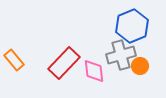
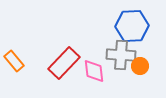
blue hexagon: rotated 20 degrees clockwise
gray cross: rotated 20 degrees clockwise
orange rectangle: moved 1 px down
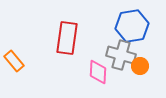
blue hexagon: rotated 8 degrees counterclockwise
gray cross: rotated 12 degrees clockwise
red rectangle: moved 3 px right, 25 px up; rotated 36 degrees counterclockwise
pink diamond: moved 4 px right, 1 px down; rotated 10 degrees clockwise
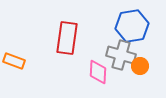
orange rectangle: rotated 30 degrees counterclockwise
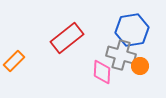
blue hexagon: moved 4 px down
red rectangle: rotated 44 degrees clockwise
orange rectangle: rotated 65 degrees counterclockwise
pink diamond: moved 4 px right
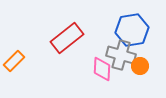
pink diamond: moved 3 px up
